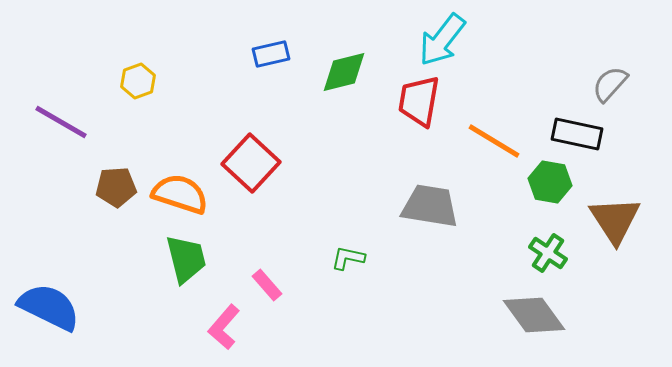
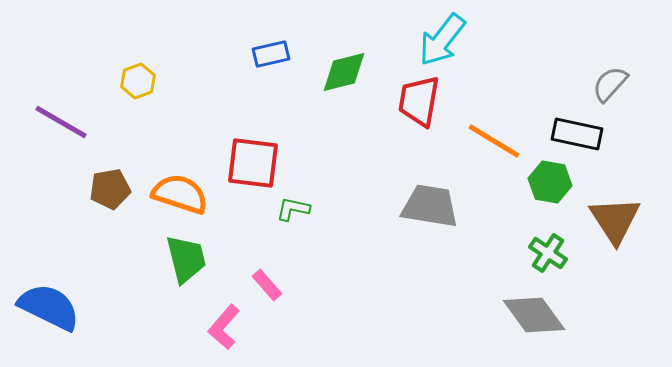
red square: moved 2 px right; rotated 36 degrees counterclockwise
brown pentagon: moved 6 px left, 2 px down; rotated 6 degrees counterclockwise
green L-shape: moved 55 px left, 49 px up
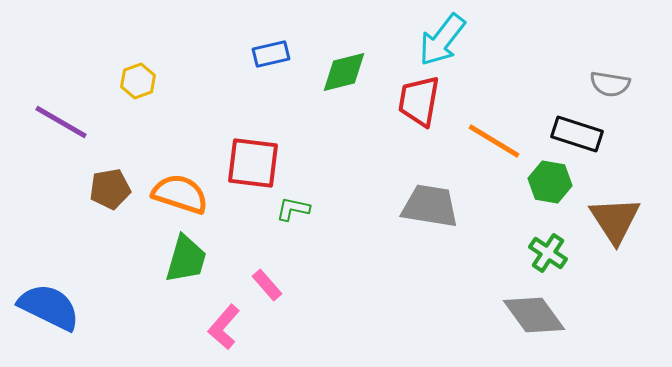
gray semicircle: rotated 123 degrees counterclockwise
black rectangle: rotated 6 degrees clockwise
green trapezoid: rotated 30 degrees clockwise
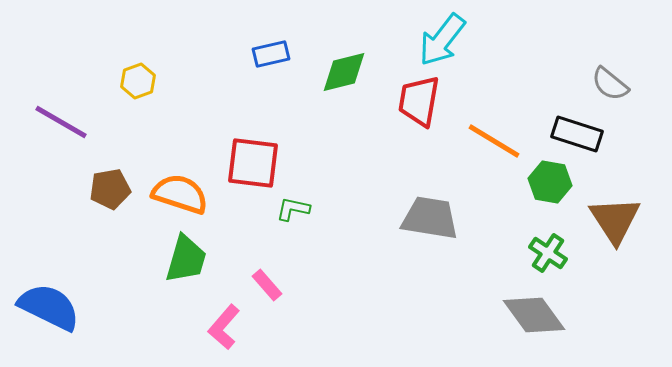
gray semicircle: rotated 30 degrees clockwise
gray trapezoid: moved 12 px down
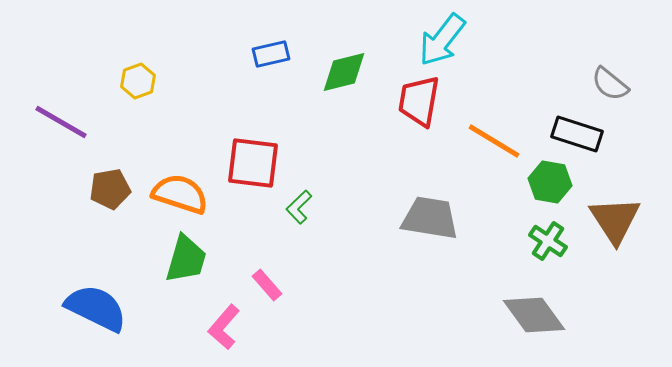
green L-shape: moved 6 px right, 2 px up; rotated 56 degrees counterclockwise
green cross: moved 12 px up
blue semicircle: moved 47 px right, 1 px down
